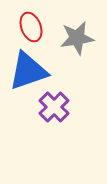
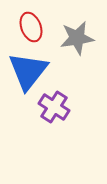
blue triangle: rotated 33 degrees counterclockwise
purple cross: rotated 12 degrees counterclockwise
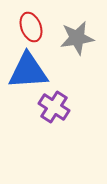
blue triangle: rotated 48 degrees clockwise
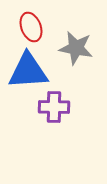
gray star: moved 1 px left, 10 px down; rotated 20 degrees clockwise
purple cross: rotated 32 degrees counterclockwise
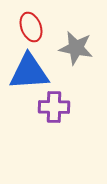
blue triangle: moved 1 px right, 1 px down
